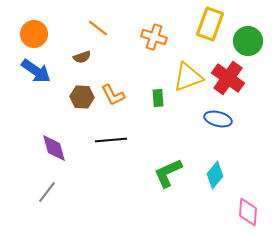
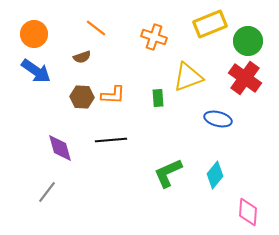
yellow rectangle: rotated 48 degrees clockwise
orange line: moved 2 px left
red cross: moved 17 px right
orange L-shape: rotated 60 degrees counterclockwise
purple diamond: moved 6 px right
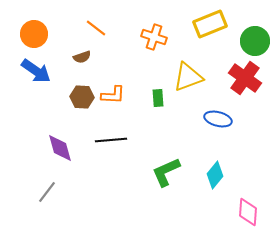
green circle: moved 7 px right
green L-shape: moved 2 px left, 1 px up
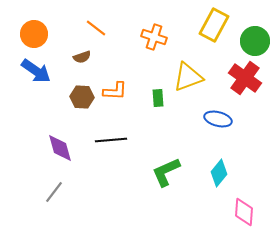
yellow rectangle: moved 4 px right, 1 px down; rotated 40 degrees counterclockwise
orange L-shape: moved 2 px right, 4 px up
cyan diamond: moved 4 px right, 2 px up
gray line: moved 7 px right
pink diamond: moved 4 px left
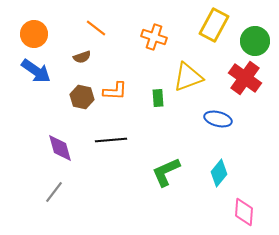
brown hexagon: rotated 10 degrees clockwise
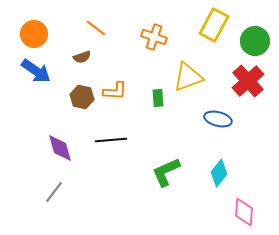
red cross: moved 3 px right, 3 px down; rotated 12 degrees clockwise
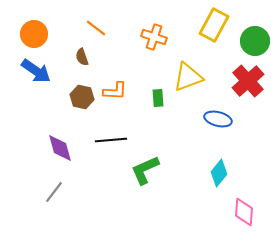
brown semicircle: rotated 90 degrees clockwise
green L-shape: moved 21 px left, 2 px up
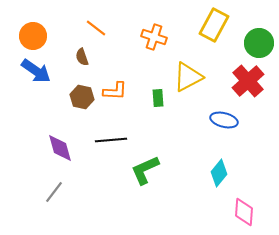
orange circle: moved 1 px left, 2 px down
green circle: moved 4 px right, 2 px down
yellow triangle: rotated 8 degrees counterclockwise
blue ellipse: moved 6 px right, 1 px down
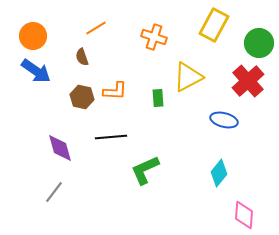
orange line: rotated 70 degrees counterclockwise
black line: moved 3 px up
pink diamond: moved 3 px down
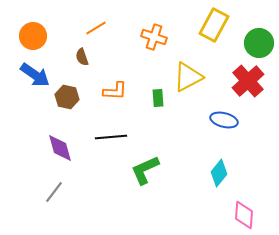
blue arrow: moved 1 px left, 4 px down
brown hexagon: moved 15 px left
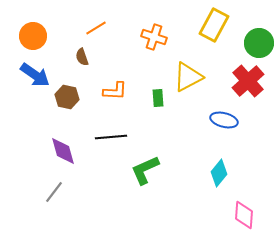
purple diamond: moved 3 px right, 3 px down
